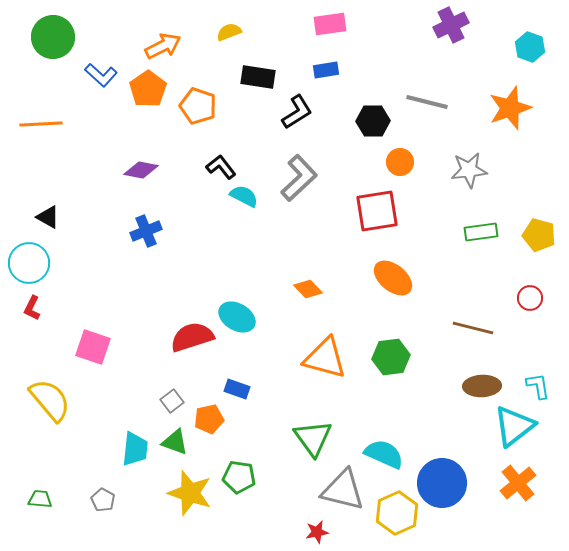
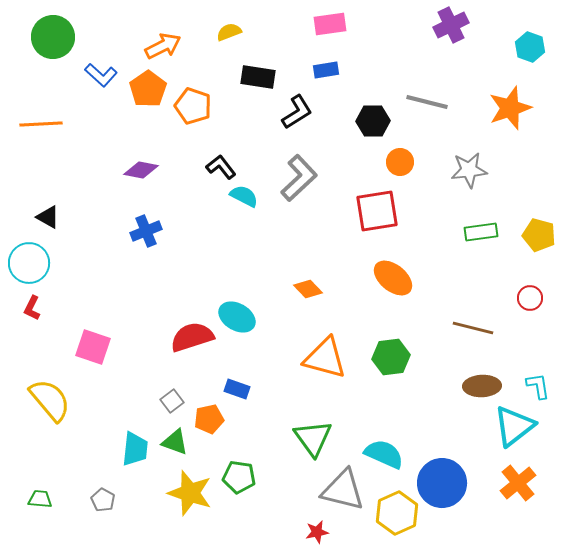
orange pentagon at (198, 106): moved 5 px left
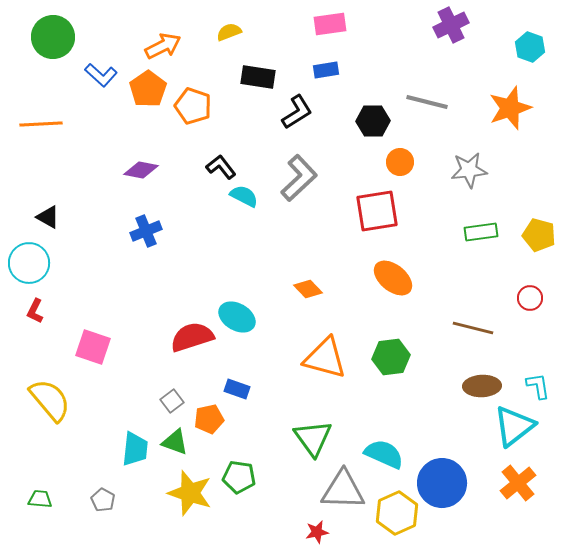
red L-shape at (32, 308): moved 3 px right, 3 px down
gray triangle at (343, 490): rotated 12 degrees counterclockwise
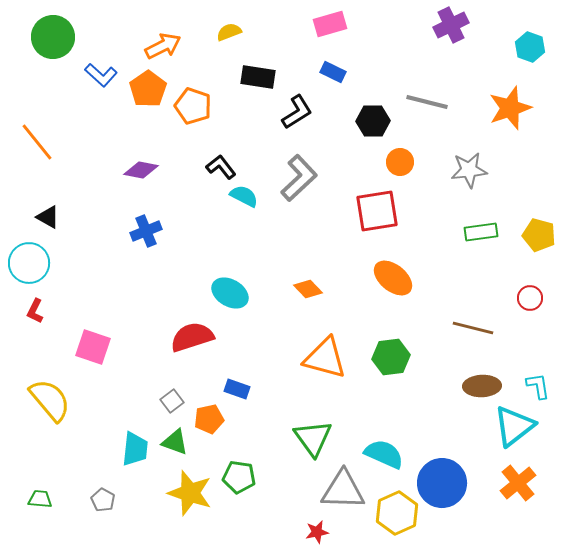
pink rectangle at (330, 24): rotated 8 degrees counterclockwise
blue rectangle at (326, 70): moved 7 px right, 2 px down; rotated 35 degrees clockwise
orange line at (41, 124): moved 4 px left, 18 px down; rotated 54 degrees clockwise
cyan ellipse at (237, 317): moved 7 px left, 24 px up
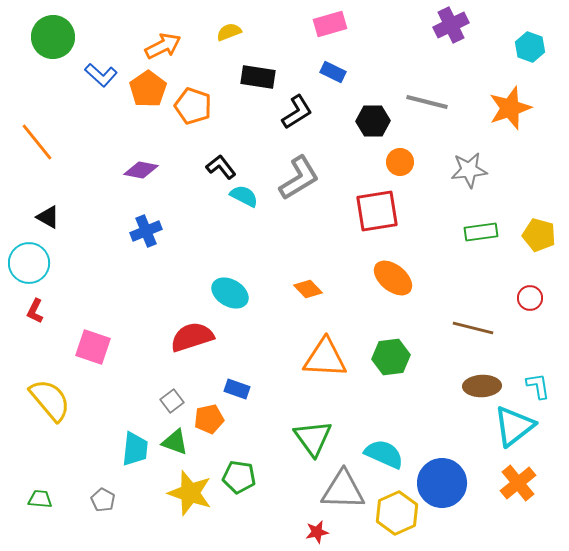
gray L-shape at (299, 178): rotated 12 degrees clockwise
orange triangle at (325, 358): rotated 12 degrees counterclockwise
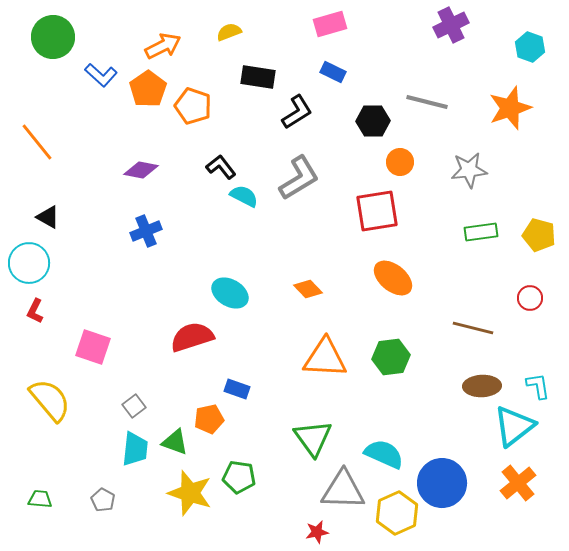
gray square at (172, 401): moved 38 px left, 5 px down
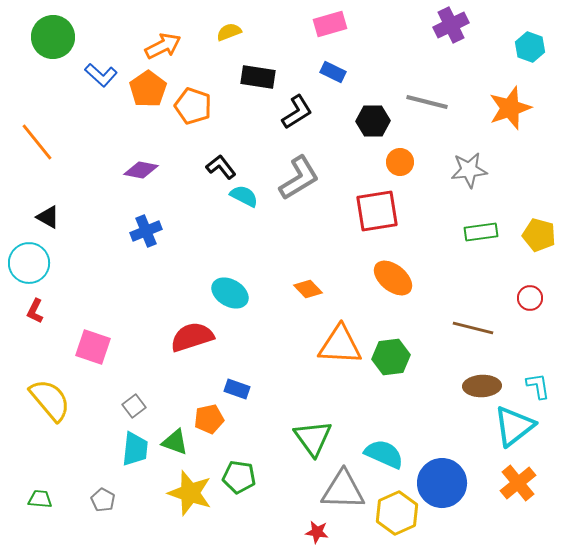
orange triangle at (325, 358): moved 15 px right, 13 px up
red star at (317, 532): rotated 20 degrees clockwise
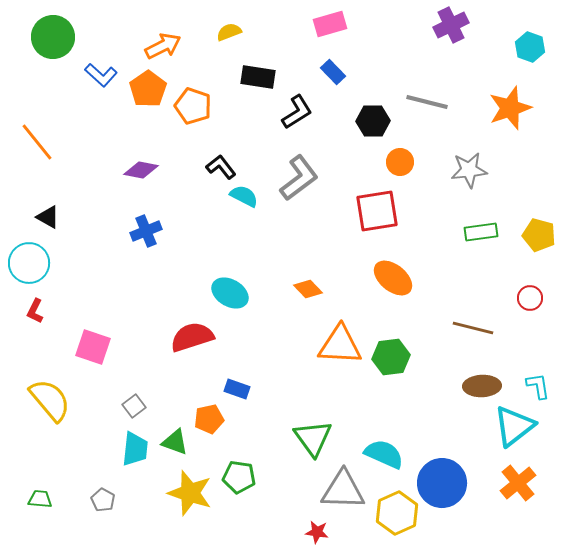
blue rectangle at (333, 72): rotated 20 degrees clockwise
gray L-shape at (299, 178): rotated 6 degrees counterclockwise
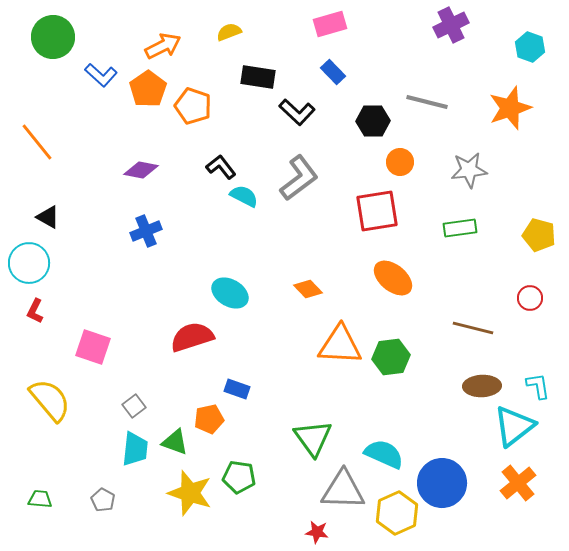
black L-shape at (297, 112): rotated 75 degrees clockwise
green rectangle at (481, 232): moved 21 px left, 4 px up
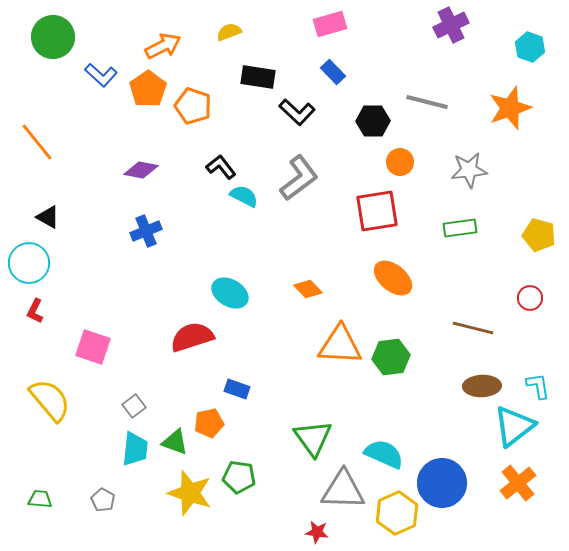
orange pentagon at (209, 419): moved 4 px down
